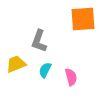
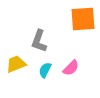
pink semicircle: moved 9 px up; rotated 60 degrees clockwise
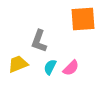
yellow trapezoid: moved 2 px right
cyan semicircle: moved 5 px right, 3 px up
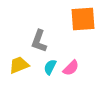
yellow trapezoid: moved 1 px right, 1 px down
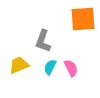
gray L-shape: moved 4 px right
pink semicircle: rotated 72 degrees counterclockwise
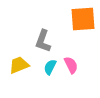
pink semicircle: moved 3 px up
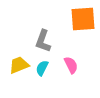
cyan semicircle: moved 8 px left, 1 px down
